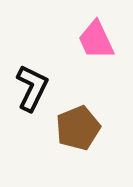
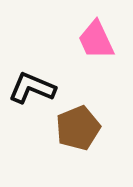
black L-shape: rotated 93 degrees counterclockwise
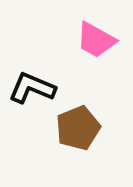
pink trapezoid: rotated 36 degrees counterclockwise
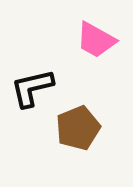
black L-shape: rotated 36 degrees counterclockwise
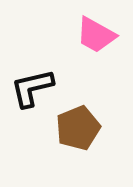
pink trapezoid: moved 5 px up
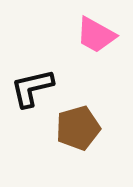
brown pentagon: rotated 6 degrees clockwise
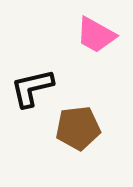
brown pentagon: rotated 9 degrees clockwise
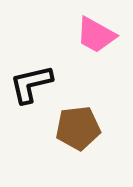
black L-shape: moved 1 px left, 4 px up
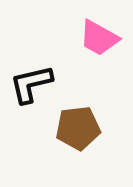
pink trapezoid: moved 3 px right, 3 px down
